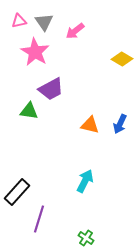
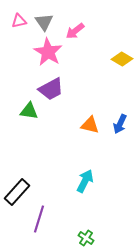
pink star: moved 13 px right
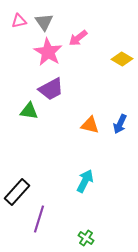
pink arrow: moved 3 px right, 7 px down
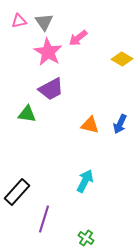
green triangle: moved 2 px left, 3 px down
purple line: moved 5 px right
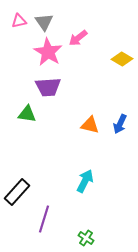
purple trapezoid: moved 3 px left, 2 px up; rotated 24 degrees clockwise
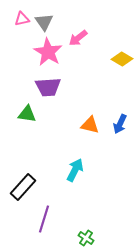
pink triangle: moved 3 px right, 2 px up
cyan arrow: moved 10 px left, 11 px up
black rectangle: moved 6 px right, 5 px up
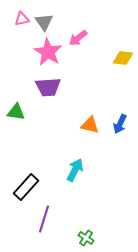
yellow diamond: moved 1 px right, 1 px up; rotated 25 degrees counterclockwise
green triangle: moved 11 px left, 2 px up
black rectangle: moved 3 px right
